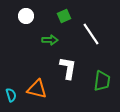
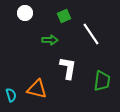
white circle: moved 1 px left, 3 px up
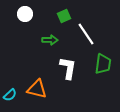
white circle: moved 1 px down
white line: moved 5 px left
green trapezoid: moved 1 px right, 17 px up
cyan semicircle: moved 1 px left; rotated 64 degrees clockwise
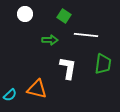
green square: rotated 32 degrees counterclockwise
white line: moved 1 px down; rotated 50 degrees counterclockwise
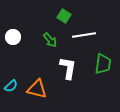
white circle: moved 12 px left, 23 px down
white line: moved 2 px left; rotated 15 degrees counterclockwise
green arrow: rotated 49 degrees clockwise
cyan semicircle: moved 1 px right, 9 px up
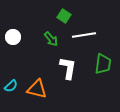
green arrow: moved 1 px right, 1 px up
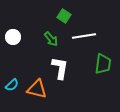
white line: moved 1 px down
white L-shape: moved 8 px left
cyan semicircle: moved 1 px right, 1 px up
